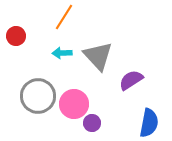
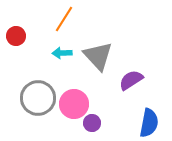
orange line: moved 2 px down
gray circle: moved 2 px down
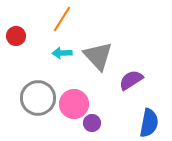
orange line: moved 2 px left
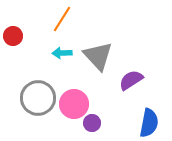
red circle: moved 3 px left
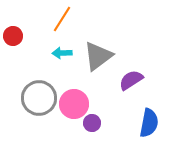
gray triangle: rotated 36 degrees clockwise
gray circle: moved 1 px right
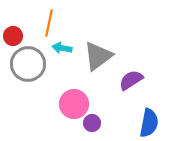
orange line: moved 13 px left, 4 px down; rotated 20 degrees counterclockwise
cyan arrow: moved 5 px up; rotated 12 degrees clockwise
gray circle: moved 11 px left, 34 px up
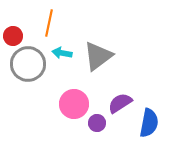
cyan arrow: moved 5 px down
purple semicircle: moved 11 px left, 23 px down
purple circle: moved 5 px right
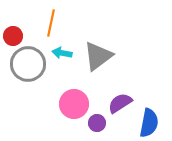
orange line: moved 2 px right
